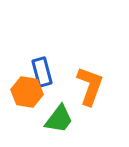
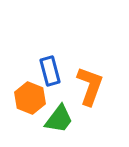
blue rectangle: moved 8 px right, 1 px up
orange hexagon: moved 3 px right, 6 px down; rotated 12 degrees clockwise
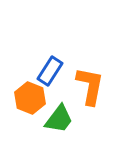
blue rectangle: rotated 48 degrees clockwise
orange L-shape: rotated 9 degrees counterclockwise
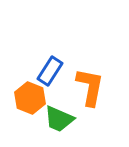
orange L-shape: moved 1 px down
green trapezoid: rotated 76 degrees clockwise
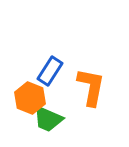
orange L-shape: moved 1 px right
green trapezoid: moved 11 px left
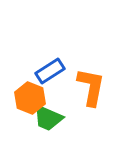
blue rectangle: rotated 24 degrees clockwise
green trapezoid: moved 1 px up
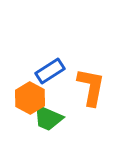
orange hexagon: rotated 8 degrees clockwise
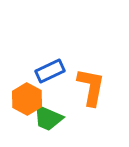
blue rectangle: rotated 8 degrees clockwise
orange hexagon: moved 3 px left, 1 px down
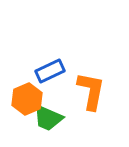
orange L-shape: moved 4 px down
orange hexagon: rotated 8 degrees clockwise
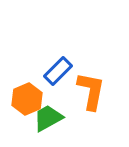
blue rectangle: moved 8 px right; rotated 20 degrees counterclockwise
green trapezoid: rotated 128 degrees clockwise
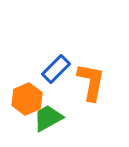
blue rectangle: moved 2 px left, 2 px up
orange L-shape: moved 9 px up
